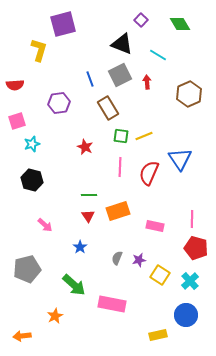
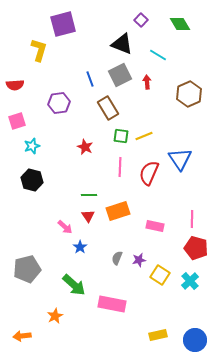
cyan star at (32, 144): moved 2 px down
pink arrow at (45, 225): moved 20 px right, 2 px down
blue circle at (186, 315): moved 9 px right, 25 px down
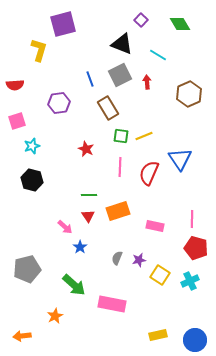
red star at (85, 147): moved 1 px right, 2 px down
cyan cross at (190, 281): rotated 18 degrees clockwise
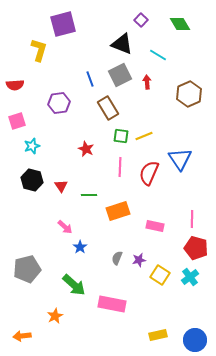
red triangle at (88, 216): moved 27 px left, 30 px up
cyan cross at (190, 281): moved 4 px up; rotated 12 degrees counterclockwise
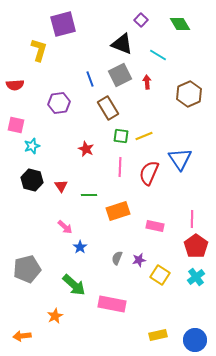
pink square at (17, 121): moved 1 px left, 4 px down; rotated 30 degrees clockwise
red pentagon at (196, 248): moved 2 px up; rotated 20 degrees clockwise
cyan cross at (190, 277): moved 6 px right
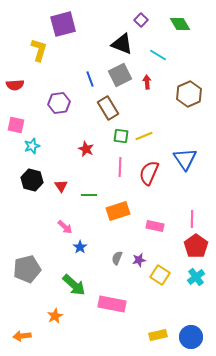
blue triangle at (180, 159): moved 5 px right
blue circle at (195, 340): moved 4 px left, 3 px up
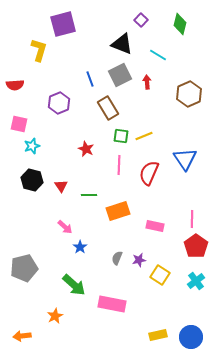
green diamond at (180, 24): rotated 45 degrees clockwise
purple hexagon at (59, 103): rotated 15 degrees counterclockwise
pink square at (16, 125): moved 3 px right, 1 px up
pink line at (120, 167): moved 1 px left, 2 px up
gray pentagon at (27, 269): moved 3 px left, 1 px up
cyan cross at (196, 277): moved 4 px down
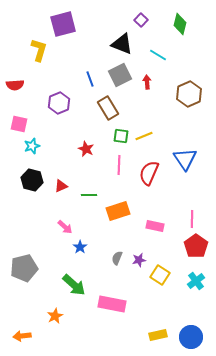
red triangle at (61, 186): rotated 40 degrees clockwise
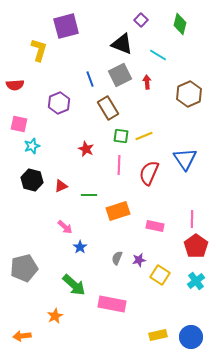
purple square at (63, 24): moved 3 px right, 2 px down
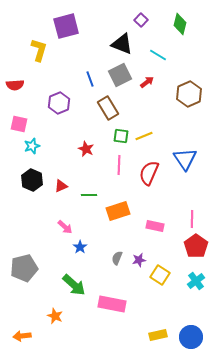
red arrow at (147, 82): rotated 56 degrees clockwise
black hexagon at (32, 180): rotated 10 degrees clockwise
orange star at (55, 316): rotated 21 degrees counterclockwise
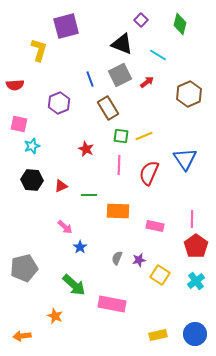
black hexagon at (32, 180): rotated 20 degrees counterclockwise
orange rectangle at (118, 211): rotated 20 degrees clockwise
blue circle at (191, 337): moved 4 px right, 3 px up
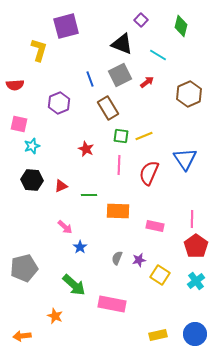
green diamond at (180, 24): moved 1 px right, 2 px down
